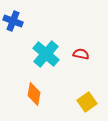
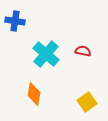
blue cross: moved 2 px right; rotated 12 degrees counterclockwise
red semicircle: moved 2 px right, 3 px up
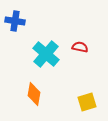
red semicircle: moved 3 px left, 4 px up
yellow square: rotated 18 degrees clockwise
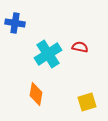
blue cross: moved 2 px down
cyan cross: moved 2 px right; rotated 16 degrees clockwise
orange diamond: moved 2 px right
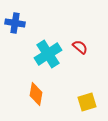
red semicircle: rotated 28 degrees clockwise
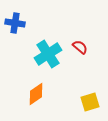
orange diamond: rotated 45 degrees clockwise
yellow square: moved 3 px right
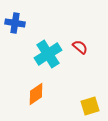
yellow square: moved 4 px down
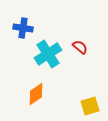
blue cross: moved 8 px right, 5 px down
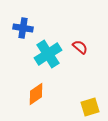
yellow square: moved 1 px down
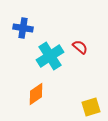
cyan cross: moved 2 px right, 2 px down
yellow square: moved 1 px right
